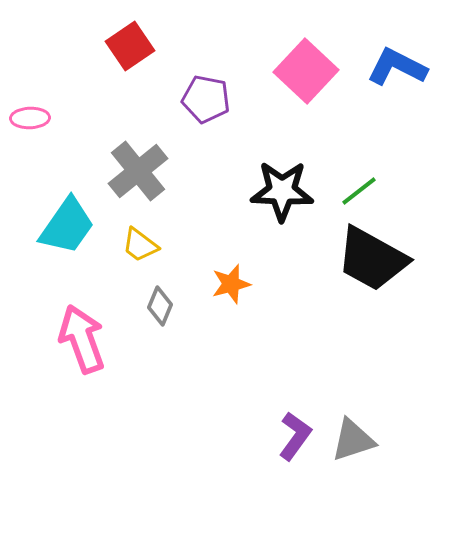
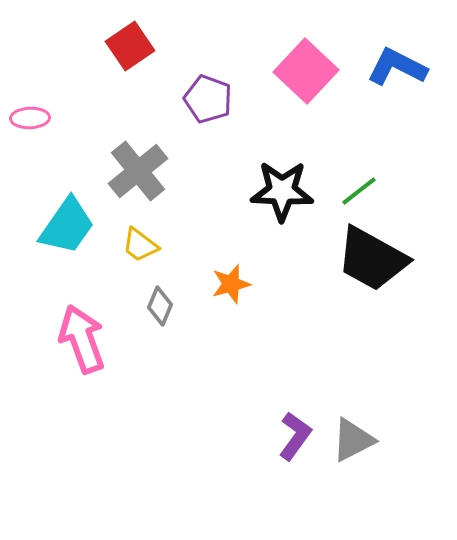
purple pentagon: moved 2 px right; rotated 9 degrees clockwise
gray triangle: rotated 9 degrees counterclockwise
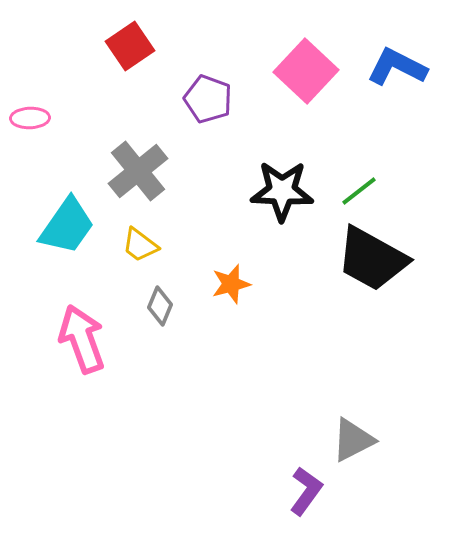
purple L-shape: moved 11 px right, 55 px down
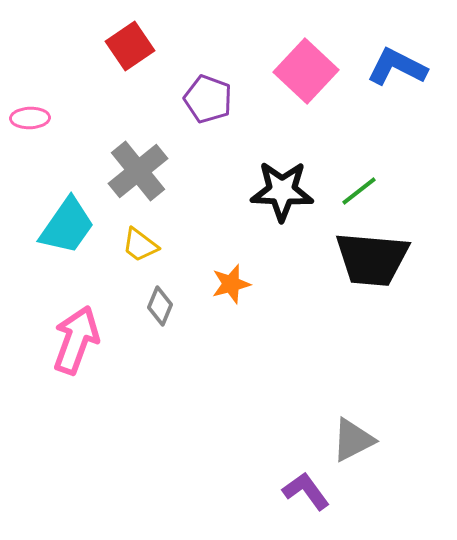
black trapezoid: rotated 24 degrees counterclockwise
pink arrow: moved 6 px left, 1 px down; rotated 40 degrees clockwise
purple L-shape: rotated 72 degrees counterclockwise
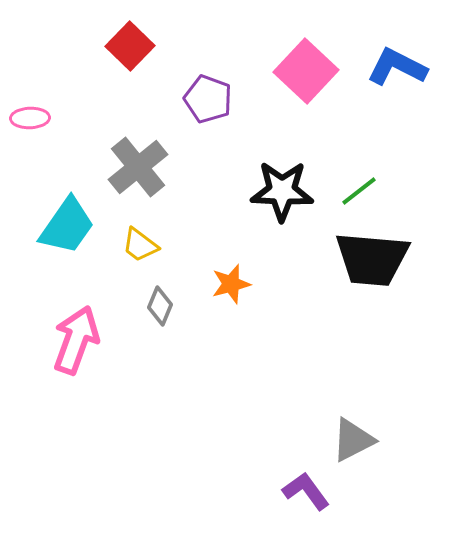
red square: rotated 12 degrees counterclockwise
gray cross: moved 4 px up
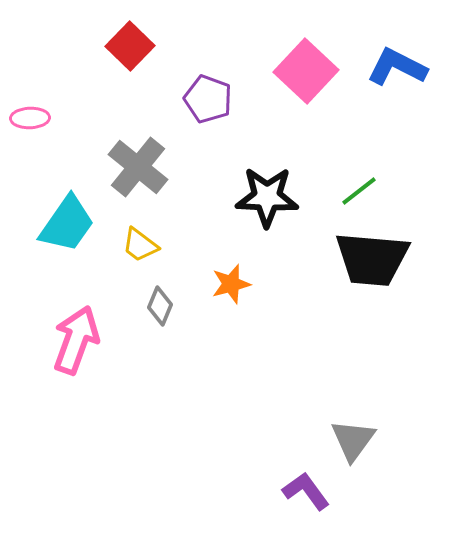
gray cross: rotated 12 degrees counterclockwise
black star: moved 15 px left, 6 px down
cyan trapezoid: moved 2 px up
gray triangle: rotated 27 degrees counterclockwise
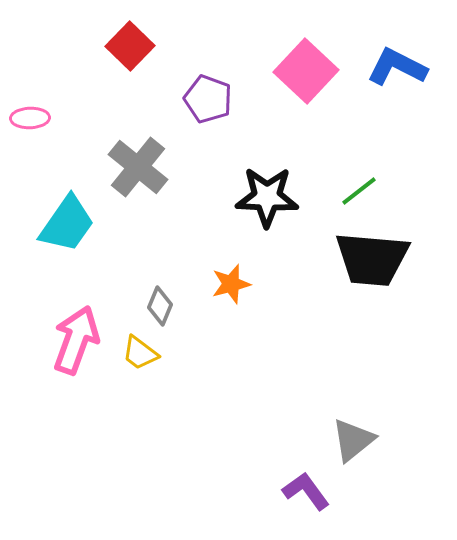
yellow trapezoid: moved 108 px down
gray triangle: rotated 15 degrees clockwise
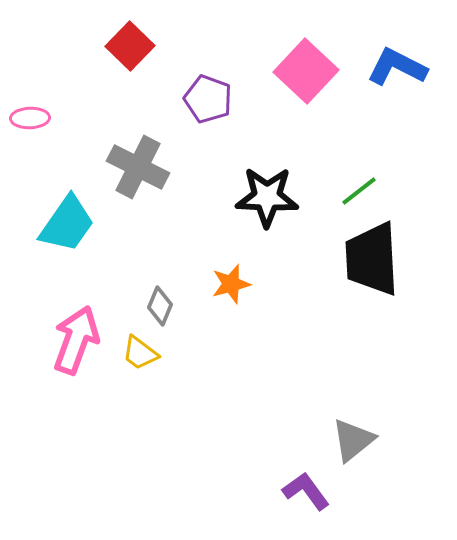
gray cross: rotated 12 degrees counterclockwise
black trapezoid: rotated 82 degrees clockwise
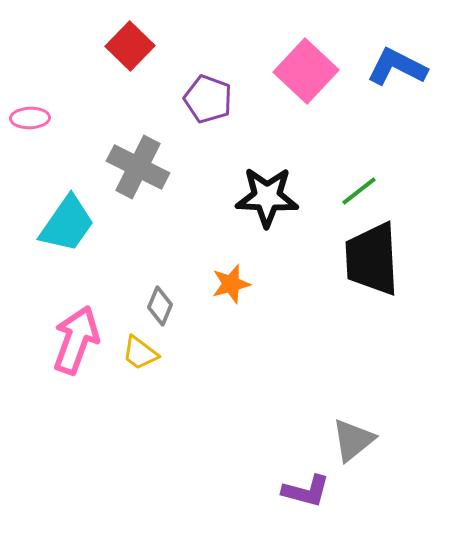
purple L-shape: rotated 141 degrees clockwise
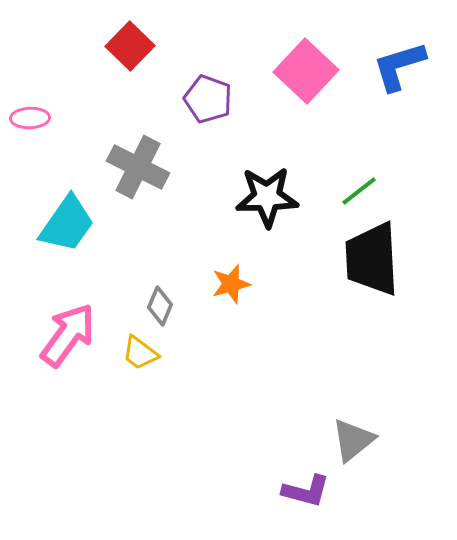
blue L-shape: moved 2 px right, 1 px up; rotated 44 degrees counterclockwise
black star: rotated 4 degrees counterclockwise
pink arrow: moved 8 px left, 5 px up; rotated 16 degrees clockwise
